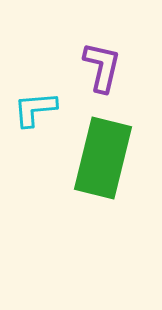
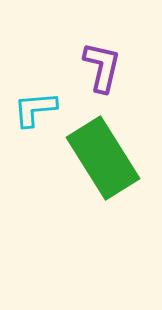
green rectangle: rotated 46 degrees counterclockwise
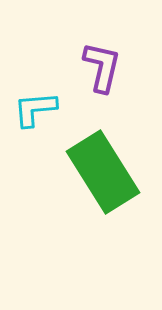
green rectangle: moved 14 px down
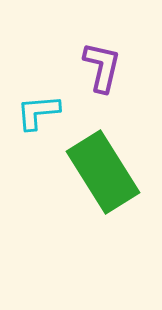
cyan L-shape: moved 3 px right, 3 px down
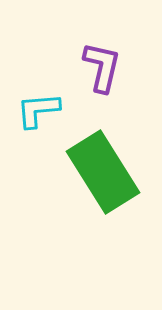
cyan L-shape: moved 2 px up
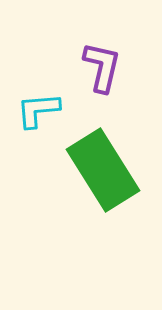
green rectangle: moved 2 px up
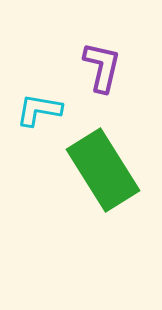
cyan L-shape: moved 1 px right; rotated 15 degrees clockwise
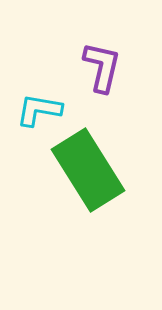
green rectangle: moved 15 px left
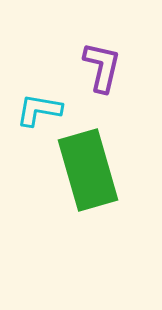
green rectangle: rotated 16 degrees clockwise
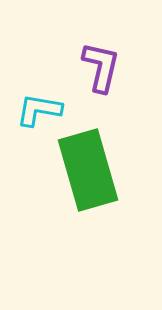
purple L-shape: moved 1 px left
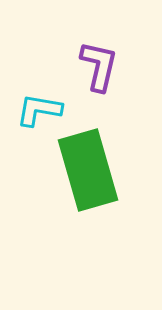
purple L-shape: moved 2 px left, 1 px up
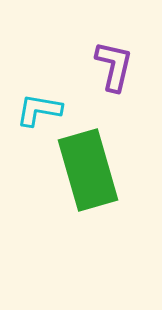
purple L-shape: moved 15 px right
